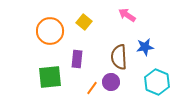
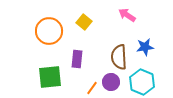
orange circle: moved 1 px left
cyan hexagon: moved 15 px left
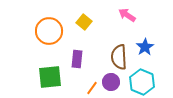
blue star: rotated 24 degrees counterclockwise
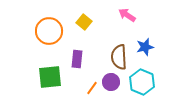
blue star: rotated 18 degrees clockwise
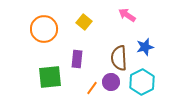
orange circle: moved 5 px left, 2 px up
brown semicircle: moved 1 px down
cyan hexagon: rotated 10 degrees clockwise
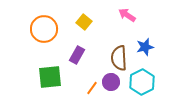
purple rectangle: moved 4 px up; rotated 24 degrees clockwise
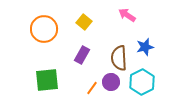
purple rectangle: moved 5 px right
green square: moved 3 px left, 3 px down
